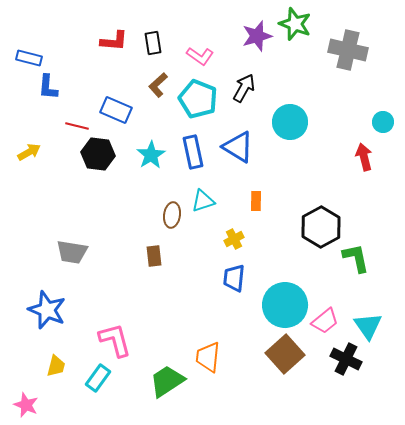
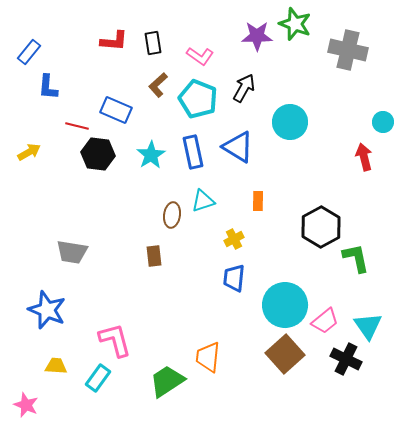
purple star at (257, 36): rotated 16 degrees clockwise
blue rectangle at (29, 58): moved 6 px up; rotated 65 degrees counterclockwise
orange rectangle at (256, 201): moved 2 px right
yellow trapezoid at (56, 366): rotated 100 degrees counterclockwise
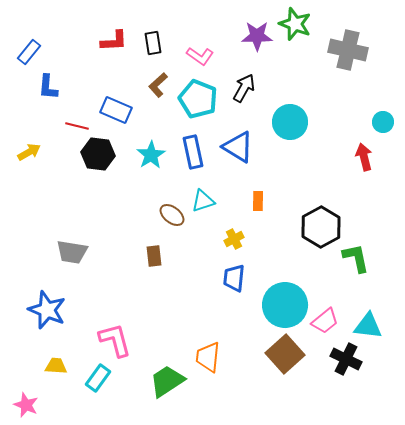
red L-shape at (114, 41): rotated 8 degrees counterclockwise
brown ellipse at (172, 215): rotated 60 degrees counterclockwise
cyan triangle at (368, 326): rotated 48 degrees counterclockwise
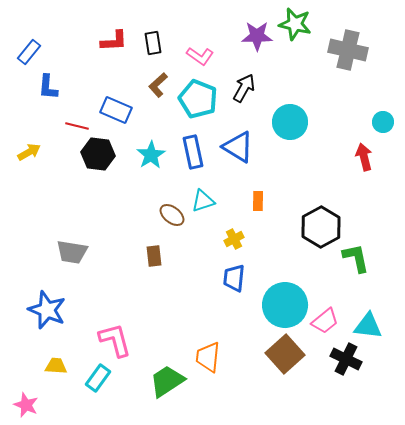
green star at (295, 24): rotated 8 degrees counterclockwise
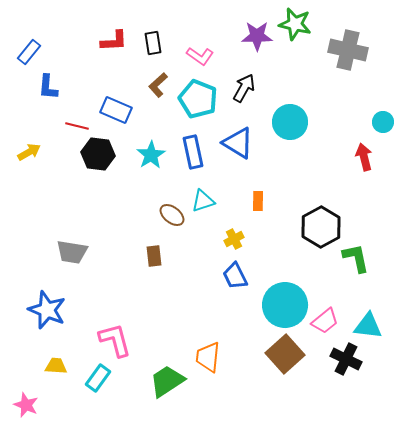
blue triangle at (238, 147): moved 4 px up
blue trapezoid at (234, 278): moved 1 px right, 2 px up; rotated 32 degrees counterclockwise
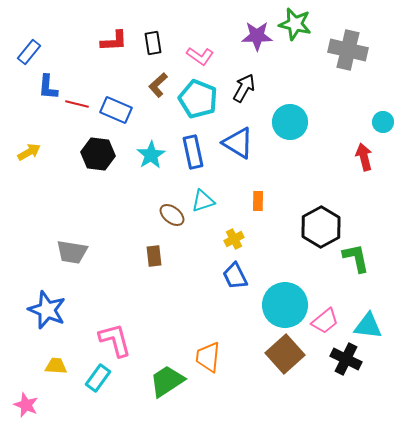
red line at (77, 126): moved 22 px up
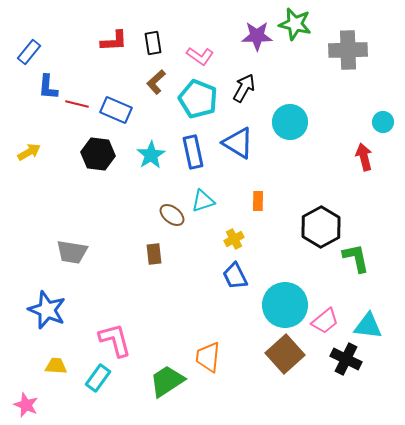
gray cross at (348, 50): rotated 15 degrees counterclockwise
brown L-shape at (158, 85): moved 2 px left, 3 px up
brown rectangle at (154, 256): moved 2 px up
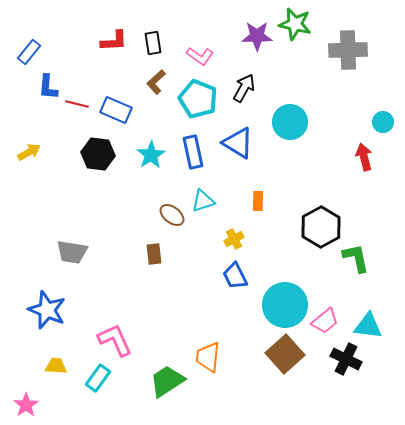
pink L-shape at (115, 340): rotated 9 degrees counterclockwise
pink star at (26, 405): rotated 15 degrees clockwise
